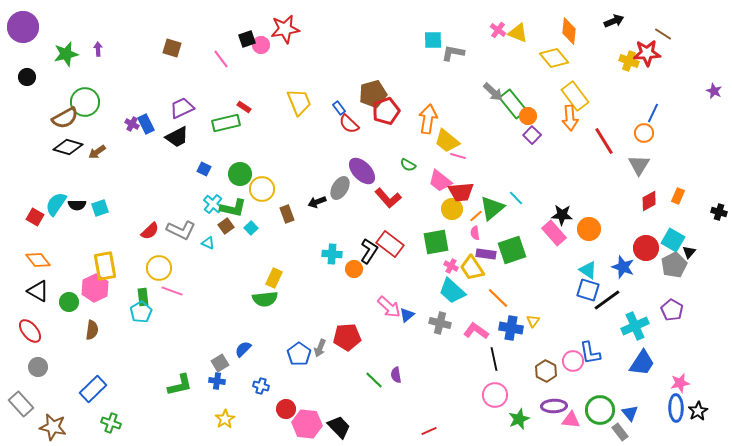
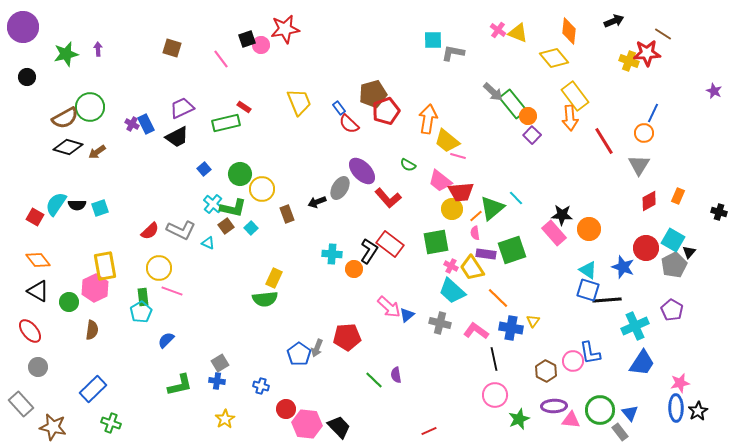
green circle at (85, 102): moved 5 px right, 5 px down
blue square at (204, 169): rotated 24 degrees clockwise
black line at (607, 300): rotated 32 degrees clockwise
gray arrow at (320, 348): moved 3 px left
blue semicircle at (243, 349): moved 77 px left, 9 px up
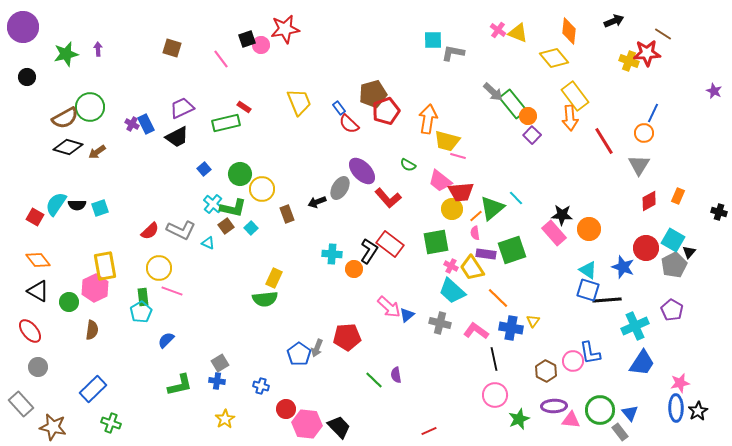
yellow trapezoid at (447, 141): rotated 24 degrees counterclockwise
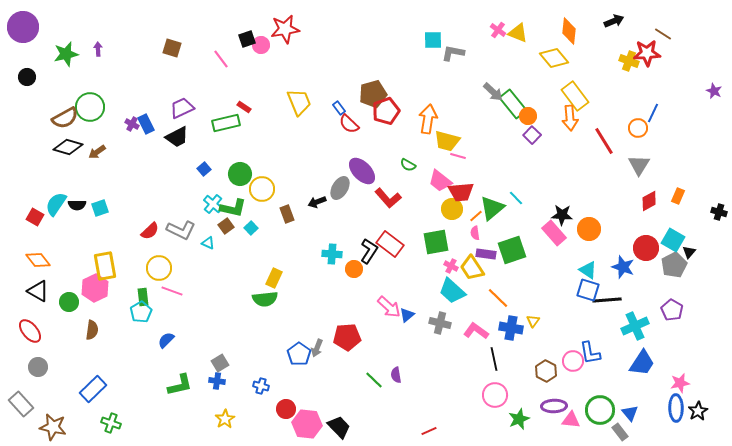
orange circle at (644, 133): moved 6 px left, 5 px up
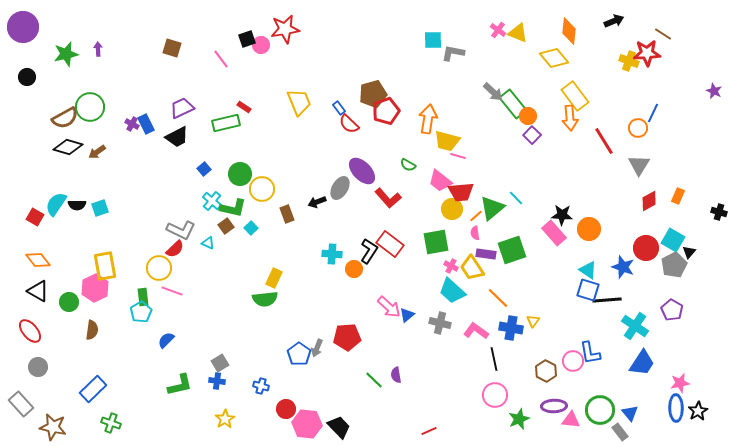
cyan cross at (213, 204): moved 1 px left, 3 px up
red semicircle at (150, 231): moved 25 px right, 18 px down
cyan cross at (635, 326): rotated 32 degrees counterclockwise
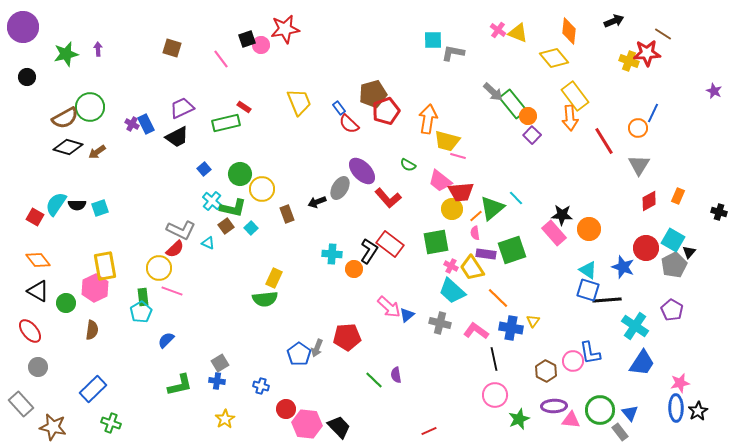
green circle at (69, 302): moved 3 px left, 1 px down
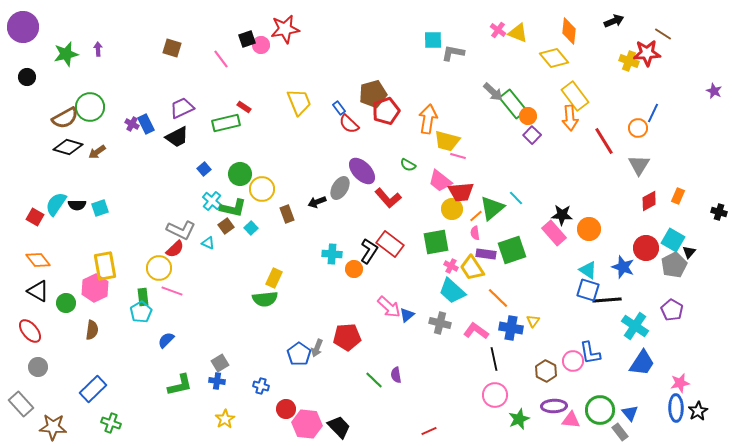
brown star at (53, 427): rotated 8 degrees counterclockwise
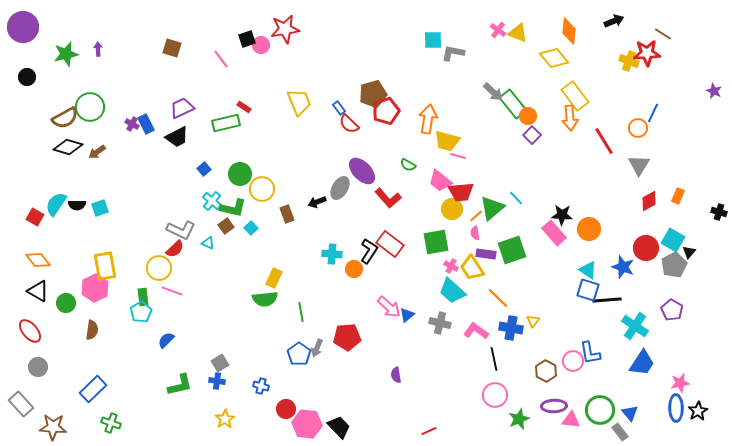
green line at (374, 380): moved 73 px left, 68 px up; rotated 36 degrees clockwise
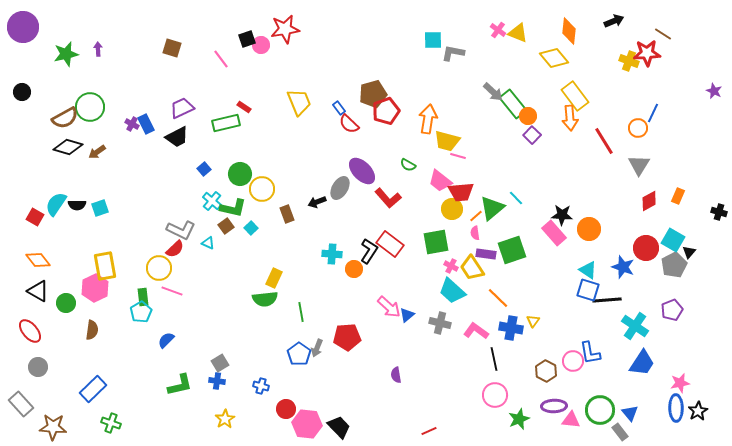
black circle at (27, 77): moved 5 px left, 15 px down
purple pentagon at (672, 310): rotated 20 degrees clockwise
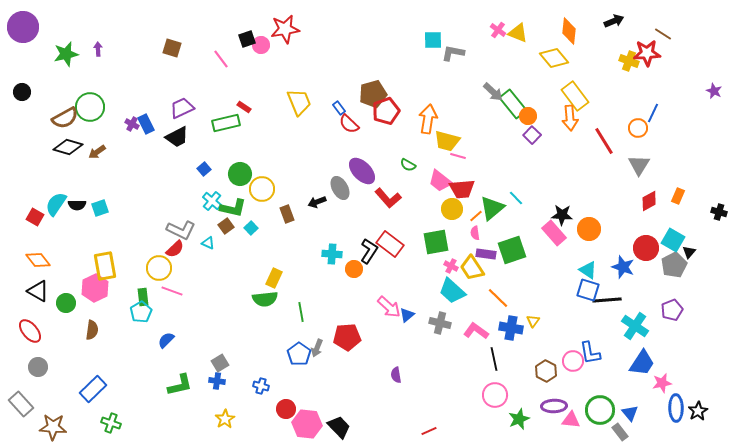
gray ellipse at (340, 188): rotated 60 degrees counterclockwise
red trapezoid at (461, 192): moved 1 px right, 3 px up
pink star at (680, 383): moved 18 px left
